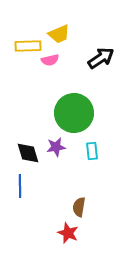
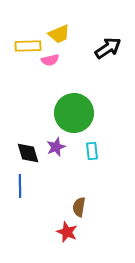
black arrow: moved 7 px right, 10 px up
purple star: rotated 12 degrees counterclockwise
red star: moved 1 px left, 1 px up
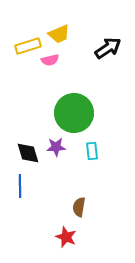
yellow rectangle: rotated 15 degrees counterclockwise
purple star: rotated 18 degrees clockwise
red star: moved 1 px left, 5 px down
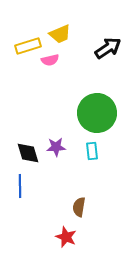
yellow trapezoid: moved 1 px right
green circle: moved 23 px right
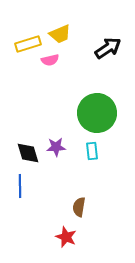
yellow rectangle: moved 2 px up
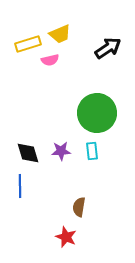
purple star: moved 5 px right, 4 px down
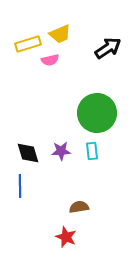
brown semicircle: rotated 72 degrees clockwise
